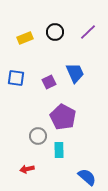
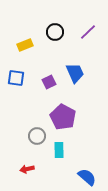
yellow rectangle: moved 7 px down
gray circle: moved 1 px left
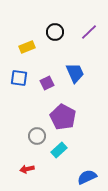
purple line: moved 1 px right
yellow rectangle: moved 2 px right, 2 px down
blue square: moved 3 px right
purple square: moved 2 px left, 1 px down
cyan rectangle: rotated 49 degrees clockwise
blue semicircle: rotated 66 degrees counterclockwise
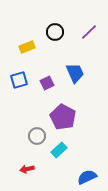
blue square: moved 2 px down; rotated 24 degrees counterclockwise
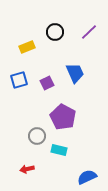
cyan rectangle: rotated 56 degrees clockwise
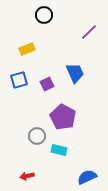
black circle: moved 11 px left, 17 px up
yellow rectangle: moved 2 px down
purple square: moved 1 px down
red arrow: moved 7 px down
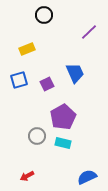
purple pentagon: rotated 15 degrees clockwise
cyan rectangle: moved 4 px right, 7 px up
red arrow: rotated 16 degrees counterclockwise
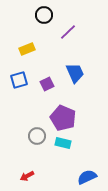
purple line: moved 21 px left
purple pentagon: moved 1 px down; rotated 20 degrees counterclockwise
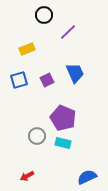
purple square: moved 4 px up
